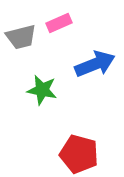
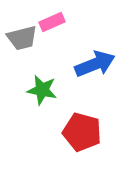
pink rectangle: moved 7 px left, 1 px up
gray trapezoid: moved 1 px right, 1 px down
red pentagon: moved 3 px right, 22 px up
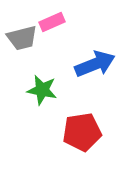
red pentagon: rotated 24 degrees counterclockwise
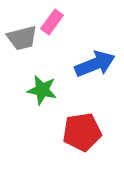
pink rectangle: rotated 30 degrees counterclockwise
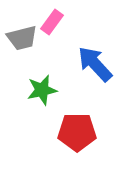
blue arrow: rotated 111 degrees counterclockwise
green star: rotated 24 degrees counterclockwise
red pentagon: moved 5 px left; rotated 9 degrees clockwise
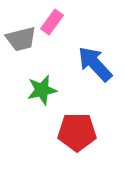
gray trapezoid: moved 1 px left, 1 px down
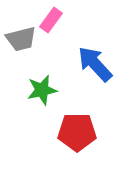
pink rectangle: moved 1 px left, 2 px up
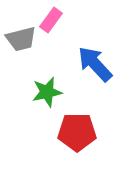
green star: moved 5 px right, 2 px down
